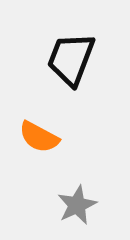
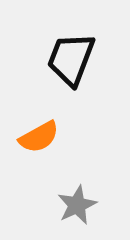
orange semicircle: rotated 57 degrees counterclockwise
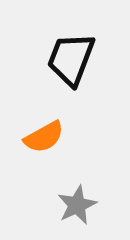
orange semicircle: moved 5 px right
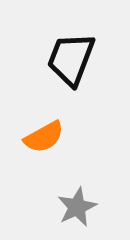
gray star: moved 2 px down
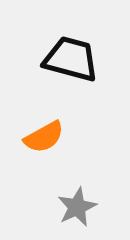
black trapezoid: rotated 84 degrees clockwise
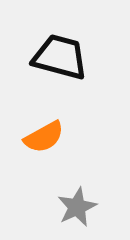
black trapezoid: moved 11 px left, 2 px up
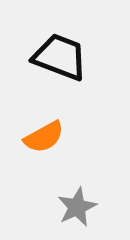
black trapezoid: rotated 6 degrees clockwise
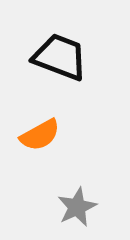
orange semicircle: moved 4 px left, 2 px up
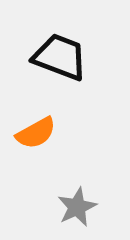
orange semicircle: moved 4 px left, 2 px up
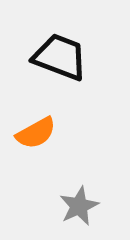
gray star: moved 2 px right, 1 px up
